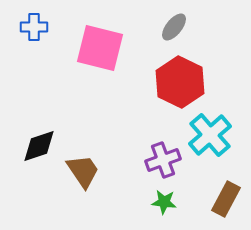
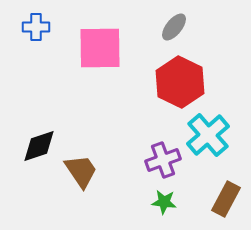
blue cross: moved 2 px right
pink square: rotated 15 degrees counterclockwise
cyan cross: moved 2 px left
brown trapezoid: moved 2 px left
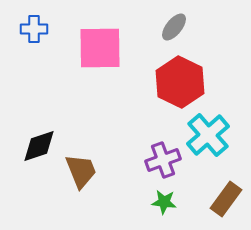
blue cross: moved 2 px left, 2 px down
brown trapezoid: rotated 12 degrees clockwise
brown rectangle: rotated 8 degrees clockwise
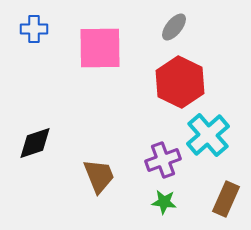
black diamond: moved 4 px left, 3 px up
brown trapezoid: moved 18 px right, 5 px down
brown rectangle: rotated 12 degrees counterclockwise
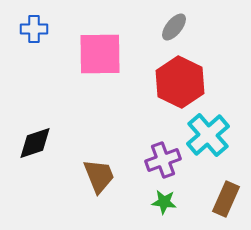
pink square: moved 6 px down
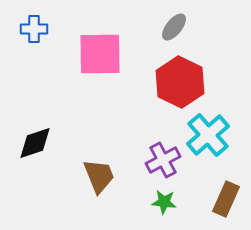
purple cross: rotated 8 degrees counterclockwise
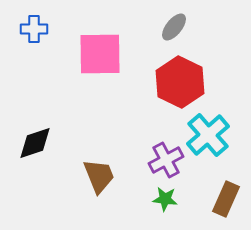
purple cross: moved 3 px right
green star: moved 1 px right, 3 px up
